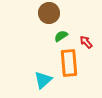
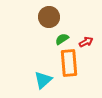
brown circle: moved 4 px down
green semicircle: moved 1 px right, 3 px down
red arrow: rotated 104 degrees clockwise
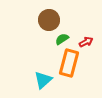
brown circle: moved 3 px down
orange rectangle: rotated 20 degrees clockwise
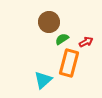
brown circle: moved 2 px down
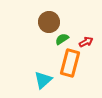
orange rectangle: moved 1 px right
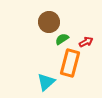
cyan triangle: moved 3 px right, 2 px down
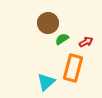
brown circle: moved 1 px left, 1 px down
orange rectangle: moved 3 px right, 5 px down
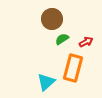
brown circle: moved 4 px right, 4 px up
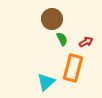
green semicircle: rotated 96 degrees clockwise
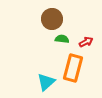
green semicircle: rotated 56 degrees counterclockwise
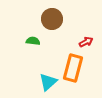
green semicircle: moved 29 px left, 2 px down
cyan triangle: moved 2 px right
